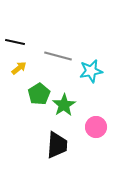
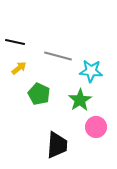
cyan star: rotated 15 degrees clockwise
green pentagon: rotated 15 degrees counterclockwise
green star: moved 16 px right, 5 px up
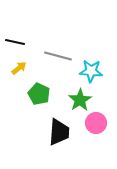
pink circle: moved 4 px up
black trapezoid: moved 2 px right, 13 px up
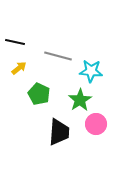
pink circle: moved 1 px down
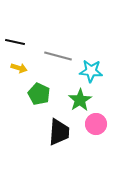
yellow arrow: rotated 56 degrees clockwise
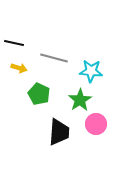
black line: moved 1 px left, 1 px down
gray line: moved 4 px left, 2 px down
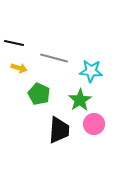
pink circle: moved 2 px left
black trapezoid: moved 2 px up
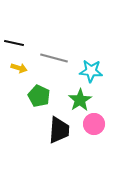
green pentagon: moved 2 px down
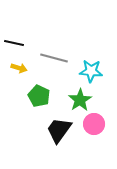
black trapezoid: rotated 148 degrees counterclockwise
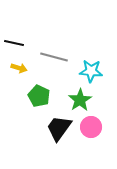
gray line: moved 1 px up
pink circle: moved 3 px left, 3 px down
black trapezoid: moved 2 px up
